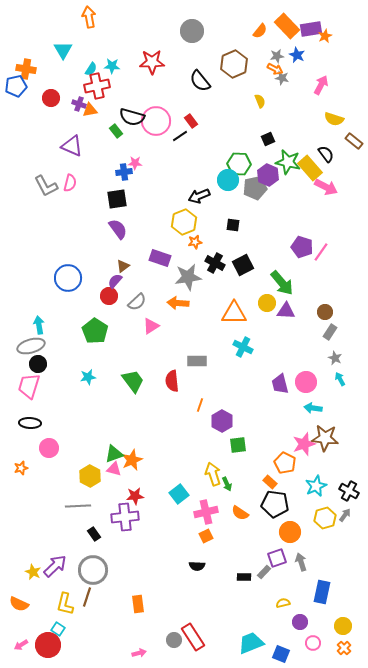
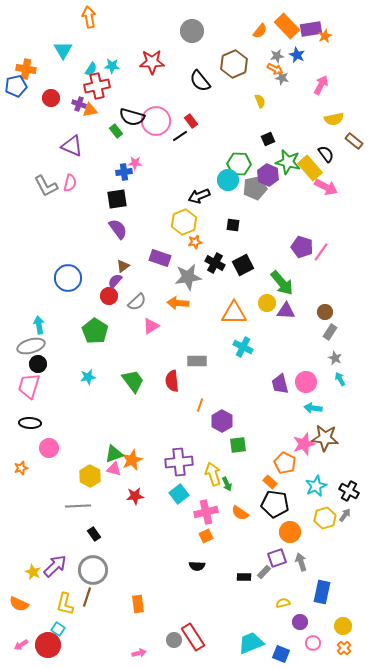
yellow semicircle at (334, 119): rotated 30 degrees counterclockwise
purple cross at (125, 517): moved 54 px right, 55 px up
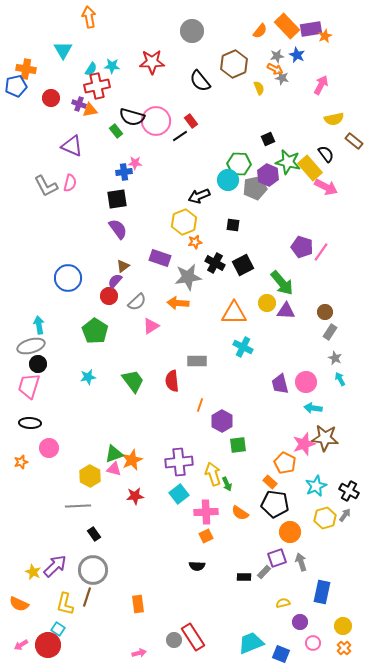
yellow semicircle at (260, 101): moved 1 px left, 13 px up
orange star at (21, 468): moved 6 px up
pink cross at (206, 512): rotated 10 degrees clockwise
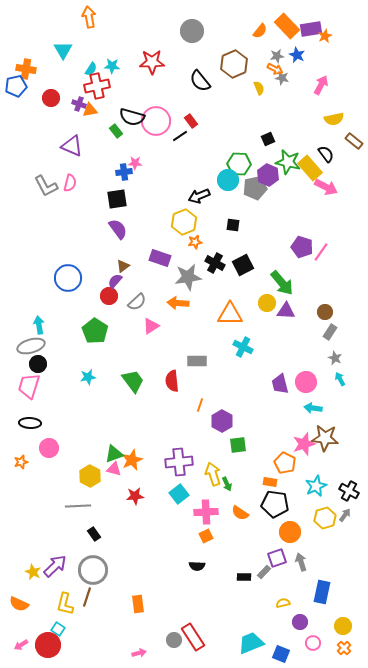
orange triangle at (234, 313): moved 4 px left, 1 px down
orange rectangle at (270, 482): rotated 32 degrees counterclockwise
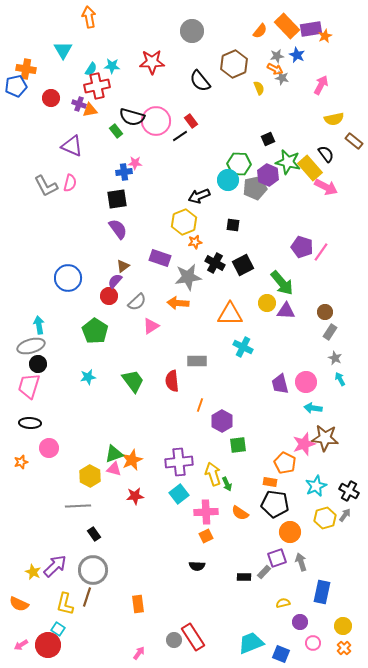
pink arrow at (139, 653): rotated 40 degrees counterclockwise
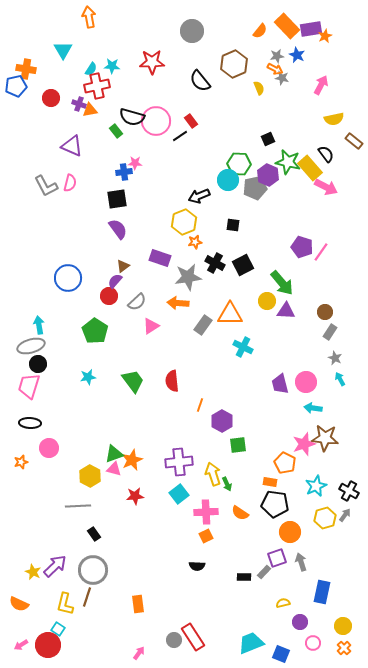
yellow circle at (267, 303): moved 2 px up
gray rectangle at (197, 361): moved 6 px right, 36 px up; rotated 54 degrees counterclockwise
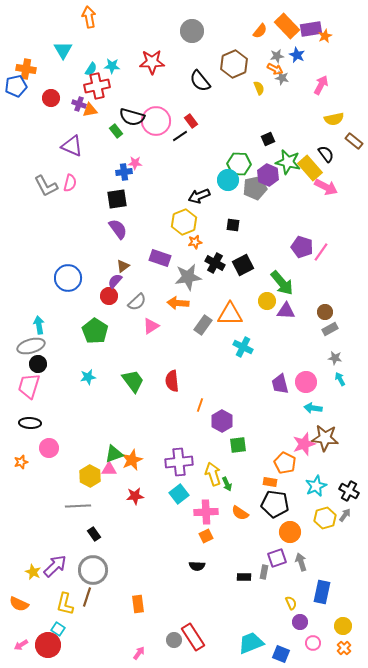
gray rectangle at (330, 332): moved 3 px up; rotated 28 degrees clockwise
gray star at (335, 358): rotated 16 degrees counterclockwise
pink triangle at (114, 469): moved 5 px left; rotated 14 degrees counterclockwise
gray rectangle at (264, 572): rotated 32 degrees counterclockwise
yellow semicircle at (283, 603): moved 8 px right; rotated 80 degrees clockwise
